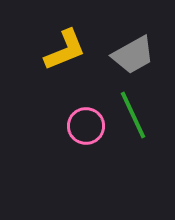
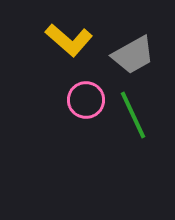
yellow L-shape: moved 4 px right, 10 px up; rotated 63 degrees clockwise
pink circle: moved 26 px up
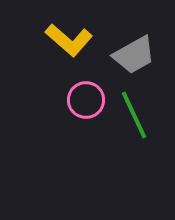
gray trapezoid: moved 1 px right
green line: moved 1 px right
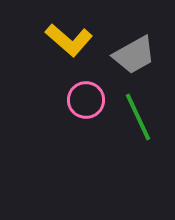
green line: moved 4 px right, 2 px down
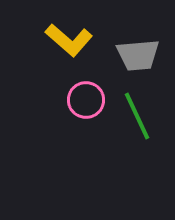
gray trapezoid: moved 4 px right; rotated 24 degrees clockwise
green line: moved 1 px left, 1 px up
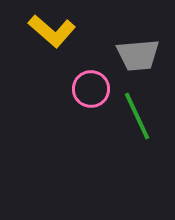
yellow L-shape: moved 17 px left, 9 px up
pink circle: moved 5 px right, 11 px up
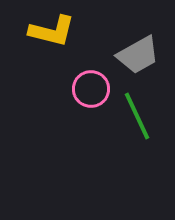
yellow L-shape: rotated 27 degrees counterclockwise
gray trapezoid: rotated 24 degrees counterclockwise
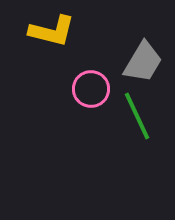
gray trapezoid: moved 5 px right, 7 px down; rotated 30 degrees counterclockwise
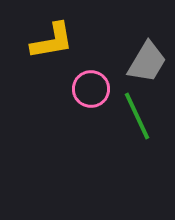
yellow L-shape: moved 10 px down; rotated 24 degrees counterclockwise
gray trapezoid: moved 4 px right
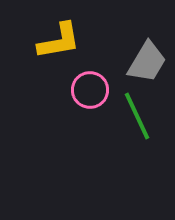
yellow L-shape: moved 7 px right
pink circle: moved 1 px left, 1 px down
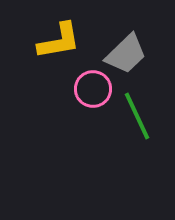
gray trapezoid: moved 21 px left, 8 px up; rotated 15 degrees clockwise
pink circle: moved 3 px right, 1 px up
